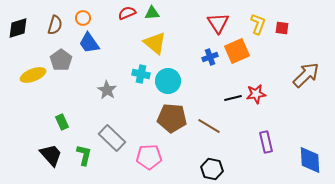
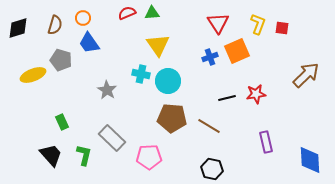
yellow triangle: moved 3 px right, 2 px down; rotated 15 degrees clockwise
gray pentagon: rotated 20 degrees counterclockwise
black line: moved 6 px left
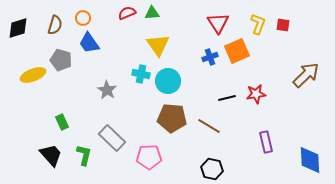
red square: moved 1 px right, 3 px up
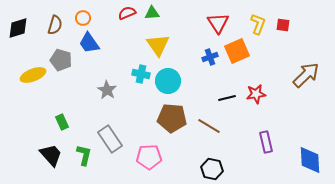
gray rectangle: moved 2 px left, 1 px down; rotated 12 degrees clockwise
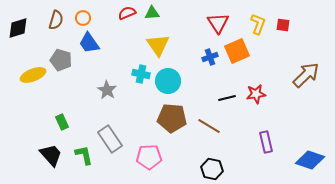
brown semicircle: moved 1 px right, 5 px up
green L-shape: rotated 25 degrees counterclockwise
blue diamond: rotated 68 degrees counterclockwise
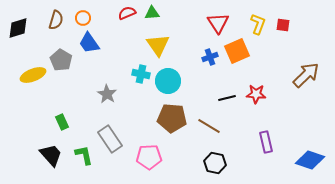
gray pentagon: rotated 15 degrees clockwise
gray star: moved 4 px down
red star: rotated 12 degrees clockwise
black hexagon: moved 3 px right, 6 px up
